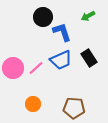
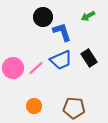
orange circle: moved 1 px right, 2 px down
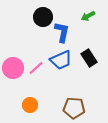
blue L-shape: rotated 30 degrees clockwise
orange circle: moved 4 px left, 1 px up
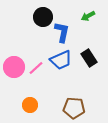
pink circle: moved 1 px right, 1 px up
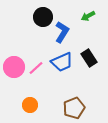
blue L-shape: rotated 20 degrees clockwise
blue trapezoid: moved 1 px right, 2 px down
brown pentagon: rotated 25 degrees counterclockwise
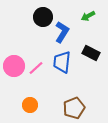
black rectangle: moved 2 px right, 5 px up; rotated 30 degrees counterclockwise
blue trapezoid: rotated 120 degrees clockwise
pink circle: moved 1 px up
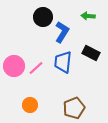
green arrow: rotated 32 degrees clockwise
blue trapezoid: moved 1 px right
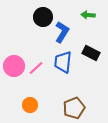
green arrow: moved 1 px up
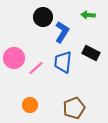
pink circle: moved 8 px up
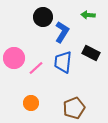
orange circle: moved 1 px right, 2 px up
